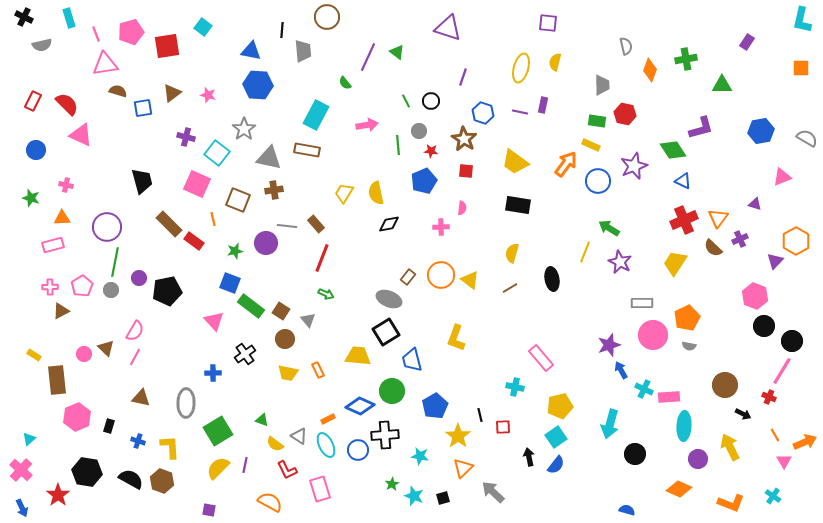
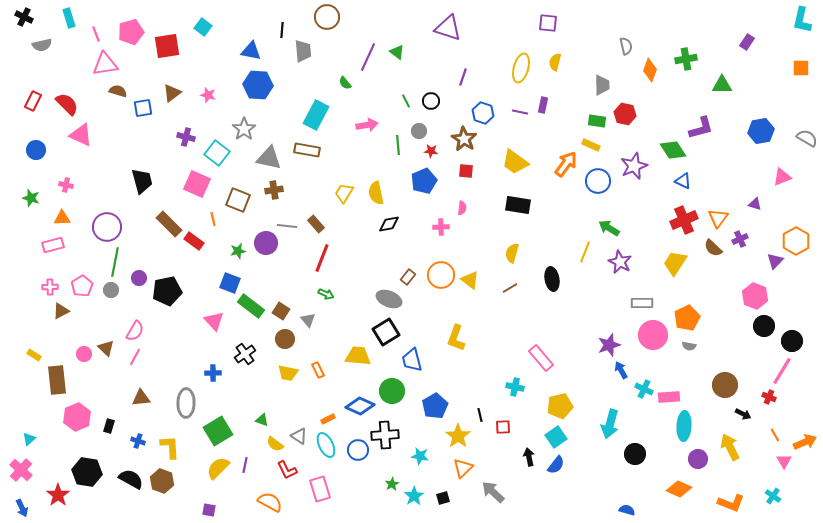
green star at (235, 251): moved 3 px right
brown triangle at (141, 398): rotated 18 degrees counterclockwise
cyan star at (414, 496): rotated 18 degrees clockwise
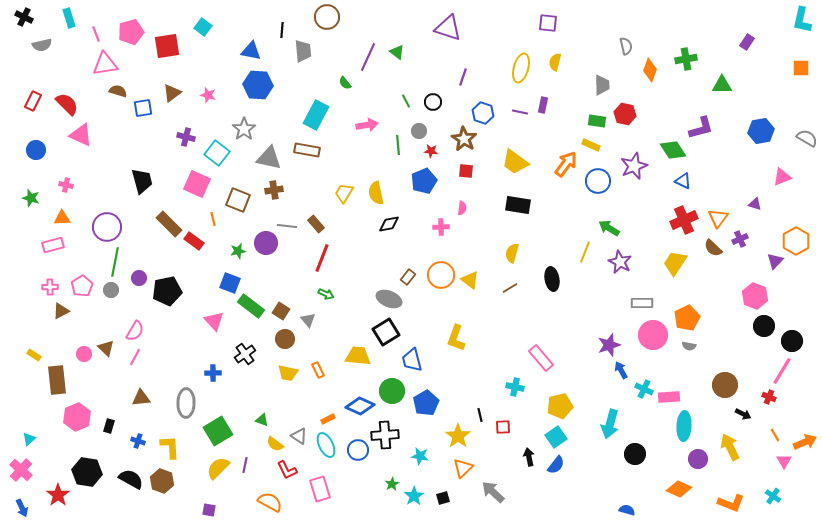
black circle at (431, 101): moved 2 px right, 1 px down
blue pentagon at (435, 406): moved 9 px left, 3 px up
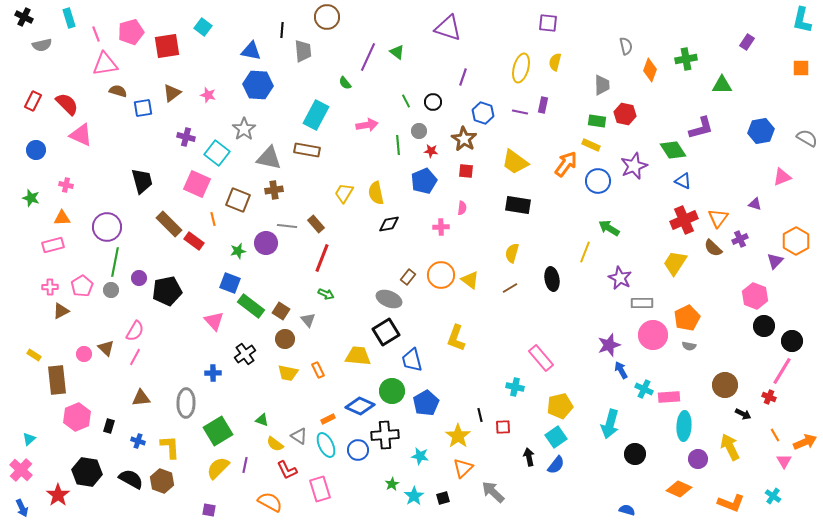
purple star at (620, 262): moved 16 px down
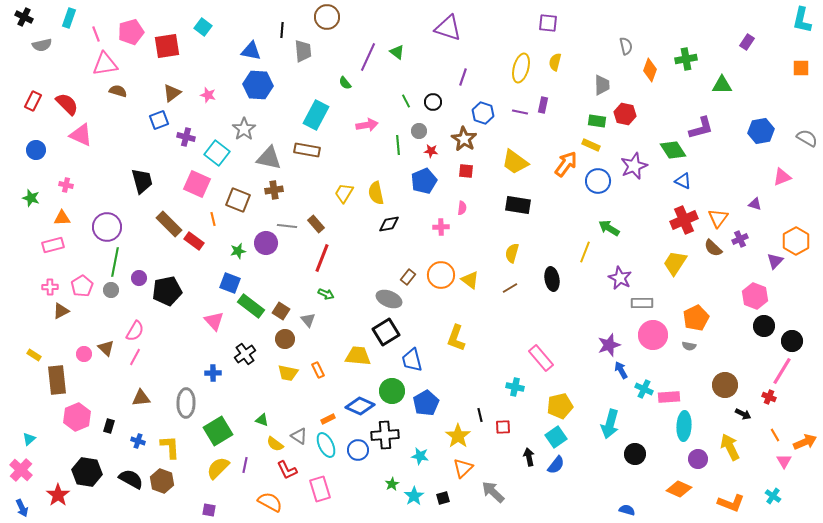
cyan rectangle at (69, 18): rotated 36 degrees clockwise
blue square at (143, 108): moved 16 px right, 12 px down; rotated 12 degrees counterclockwise
orange pentagon at (687, 318): moved 9 px right
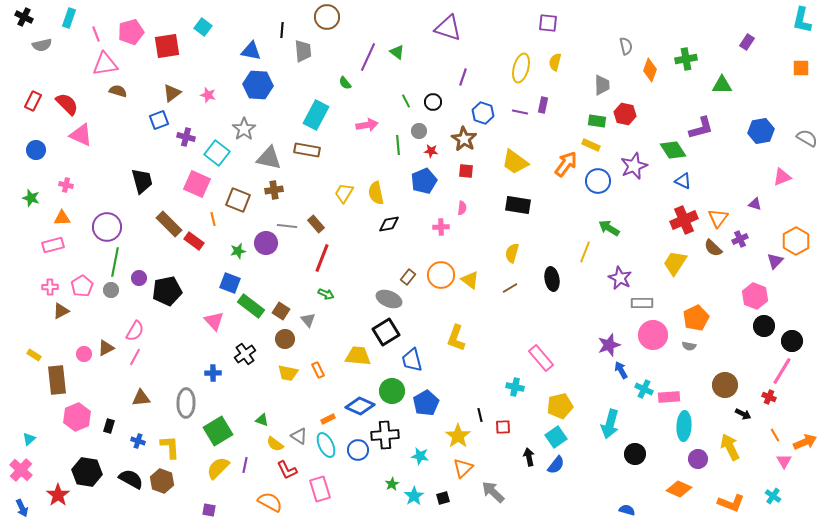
brown triangle at (106, 348): rotated 48 degrees clockwise
